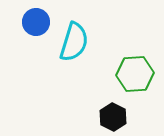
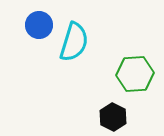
blue circle: moved 3 px right, 3 px down
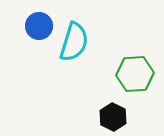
blue circle: moved 1 px down
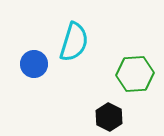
blue circle: moved 5 px left, 38 px down
black hexagon: moved 4 px left
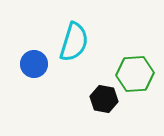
black hexagon: moved 5 px left, 18 px up; rotated 16 degrees counterclockwise
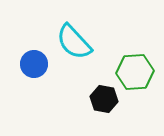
cyan semicircle: rotated 120 degrees clockwise
green hexagon: moved 2 px up
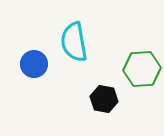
cyan semicircle: rotated 33 degrees clockwise
green hexagon: moved 7 px right, 3 px up
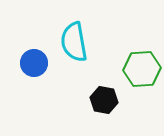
blue circle: moved 1 px up
black hexagon: moved 1 px down
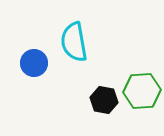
green hexagon: moved 22 px down
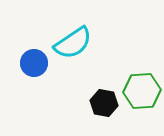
cyan semicircle: moved 1 px left, 1 px down; rotated 114 degrees counterclockwise
black hexagon: moved 3 px down
